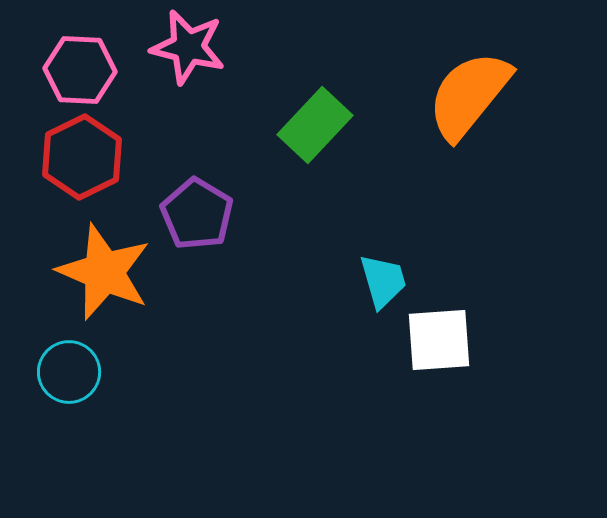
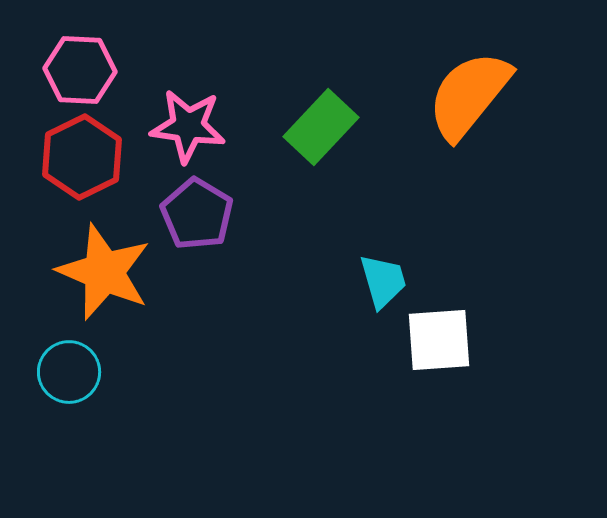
pink star: moved 79 px down; rotated 6 degrees counterclockwise
green rectangle: moved 6 px right, 2 px down
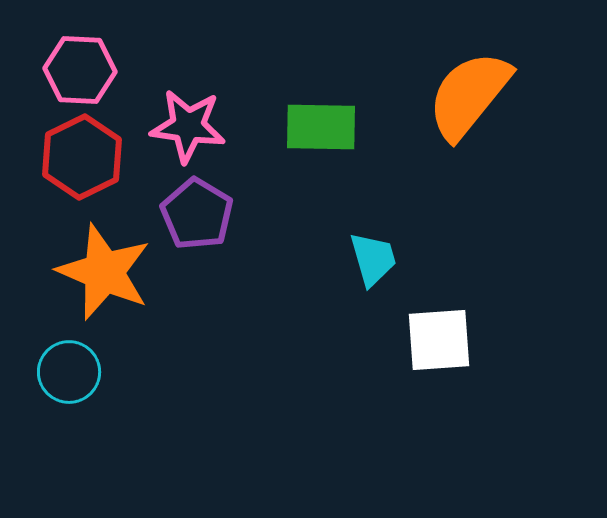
green rectangle: rotated 48 degrees clockwise
cyan trapezoid: moved 10 px left, 22 px up
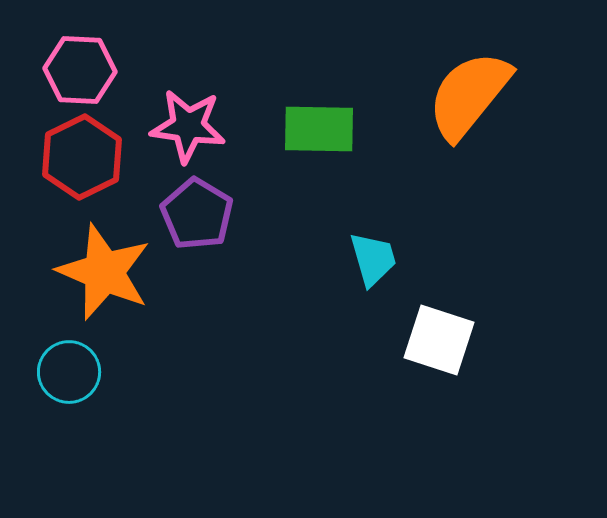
green rectangle: moved 2 px left, 2 px down
white square: rotated 22 degrees clockwise
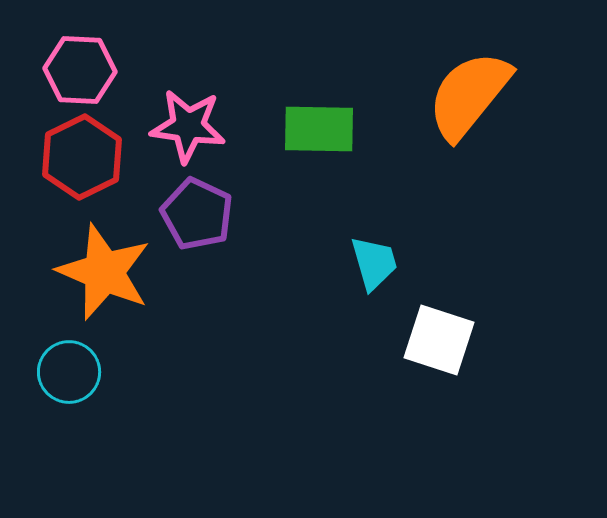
purple pentagon: rotated 6 degrees counterclockwise
cyan trapezoid: moved 1 px right, 4 px down
